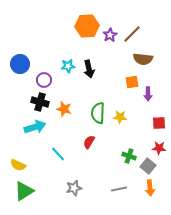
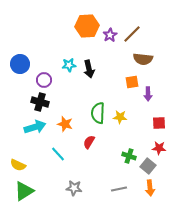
cyan star: moved 1 px right, 1 px up
orange star: moved 1 px right, 15 px down
gray star: rotated 21 degrees clockwise
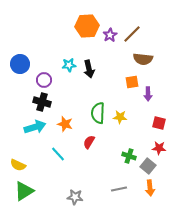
black cross: moved 2 px right
red square: rotated 16 degrees clockwise
gray star: moved 1 px right, 9 px down
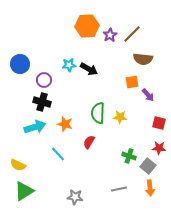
black arrow: rotated 48 degrees counterclockwise
purple arrow: moved 1 px down; rotated 40 degrees counterclockwise
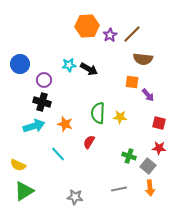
orange square: rotated 16 degrees clockwise
cyan arrow: moved 1 px left, 1 px up
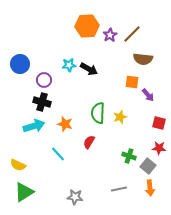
yellow star: rotated 24 degrees counterclockwise
green triangle: moved 1 px down
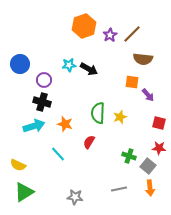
orange hexagon: moved 3 px left; rotated 15 degrees counterclockwise
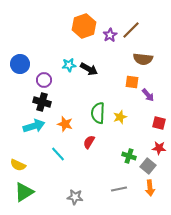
brown line: moved 1 px left, 4 px up
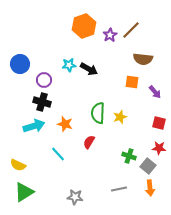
purple arrow: moved 7 px right, 3 px up
